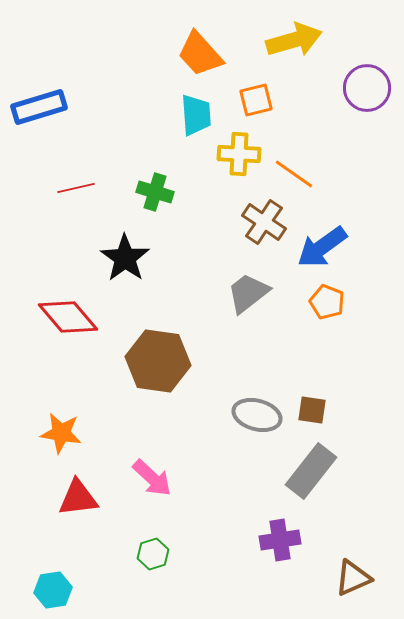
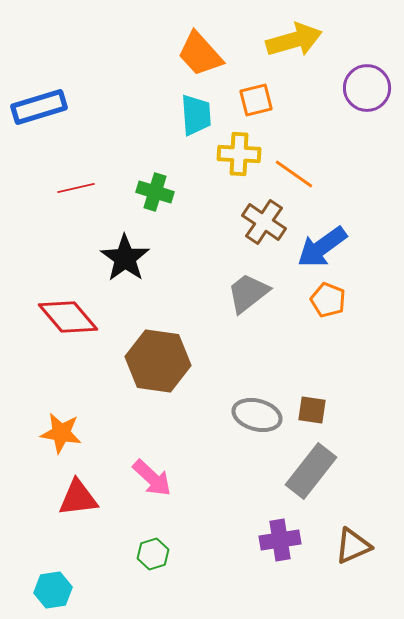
orange pentagon: moved 1 px right, 2 px up
brown triangle: moved 32 px up
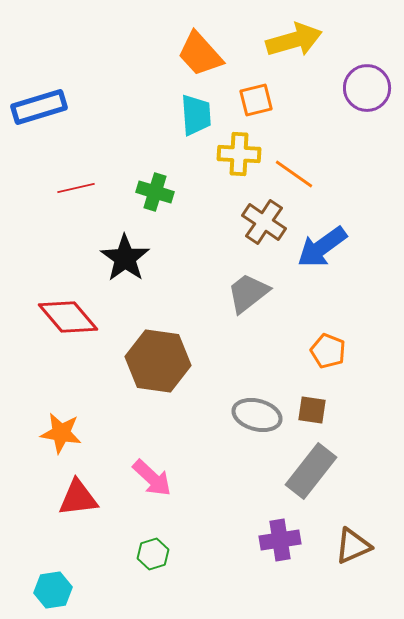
orange pentagon: moved 51 px down
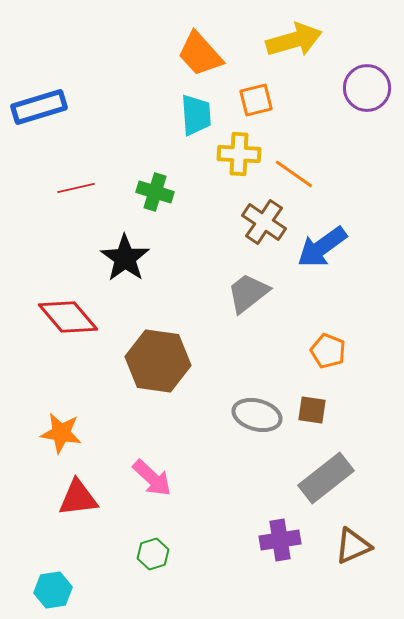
gray rectangle: moved 15 px right, 7 px down; rotated 14 degrees clockwise
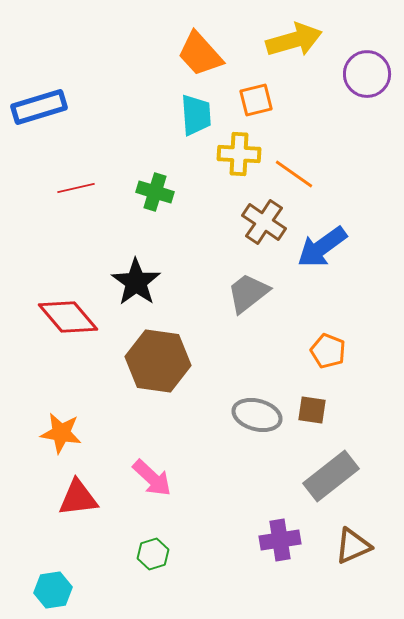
purple circle: moved 14 px up
black star: moved 11 px right, 24 px down
gray rectangle: moved 5 px right, 2 px up
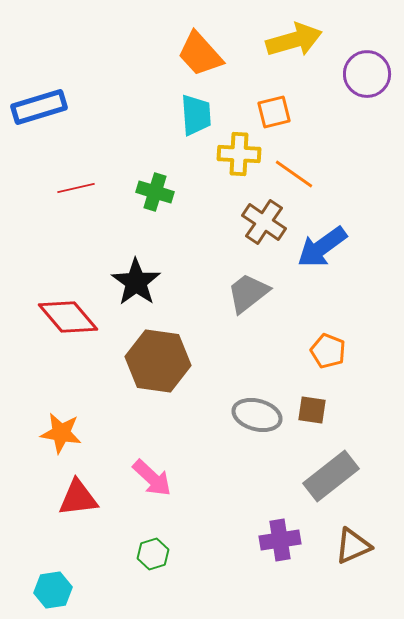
orange square: moved 18 px right, 12 px down
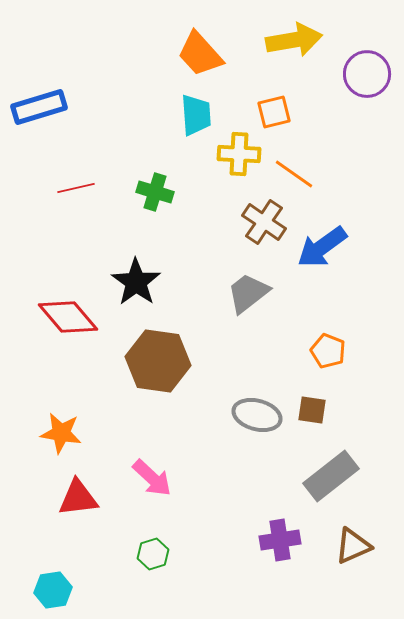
yellow arrow: rotated 6 degrees clockwise
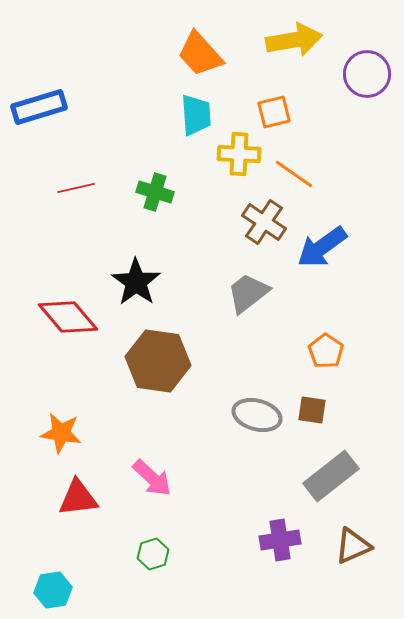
orange pentagon: moved 2 px left; rotated 12 degrees clockwise
